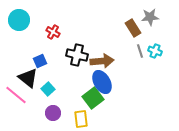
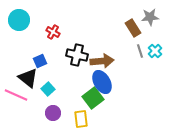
cyan cross: rotated 24 degrees clockwise
pink line: rotated 15 degrees counterclockwise
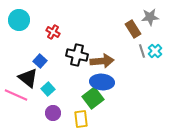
brown rectangle: moved 1 px down
gray line: moved 2 px right
blue square: rotated 24 degrees counterclockwise
blue ellipse: rotated 55 degrees counterclockwise
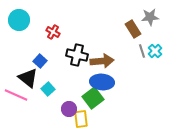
purple circle: moved 16 px right, 4 px up
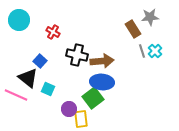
cyan square: rotated 24 degrees counterclockwise
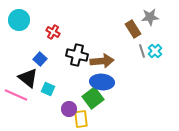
blue square: moved 2 px up
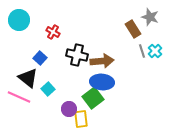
gray star: rotated 24 degrees clockwise
blue square: moved 1 px up
cyan square: rotated 24 degrees clockwise
pink line: moved 3 px right, 2 px down
